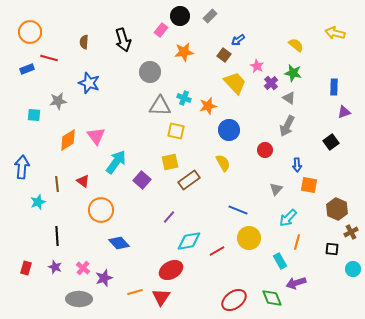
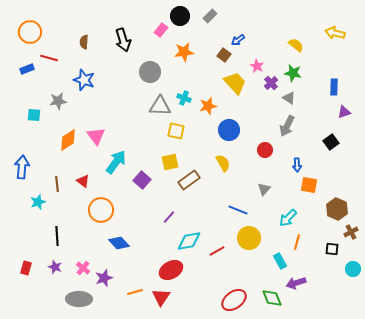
blue star at (89, 83): moved 5 px left, 3 px up
gray triangle at (276, 189): moved 12 px left
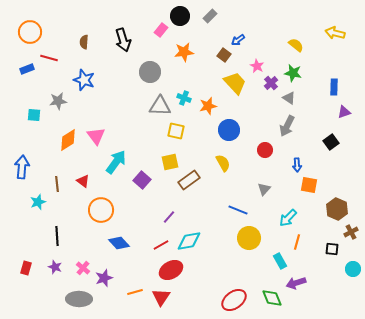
red line at (217, 251): moved 56 px left, 6 px up
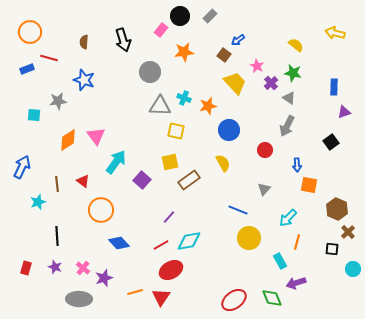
blue arrow at (22, 167): rotated 20 degrees clockwise
brown cross at (351, 232): moved 3 px left; rotated 16 degrees counterclockwise
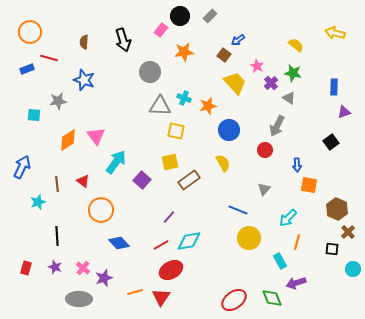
gray arrow at (287, 126): moved 10 px left
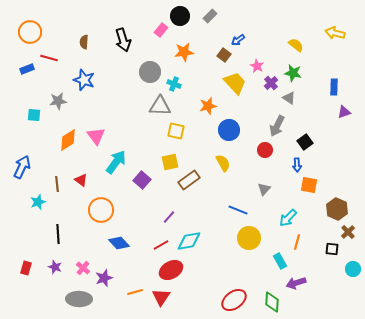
cyan cross at (184, 98): moved 10 px left, 14 px up
black square at (331, 142): moved 26 px left
red triangle at (83, 181): moved 2 px left, 1 px up
black line at (57, 236): moved 1 px right, 2 px up
green diamond at (272, 298): moved 4 px down; rotated 25 degrees clockwise
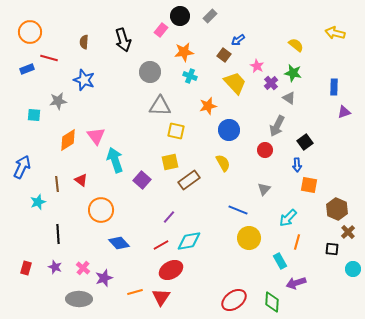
cyan cross at (174, 84): moved 16 px right, 8 px up
cyan arrow at (116, 162): moved 1 px left, 2 px up; rotated 55 degrees counterclockwise
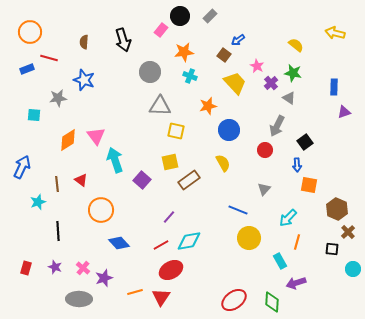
gray star at (58, 101): moved 3 px up
black line at (58, 234): moved 3 px up
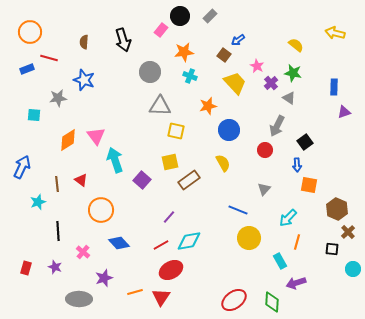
pink cross at (83, 268): moved 16 px up
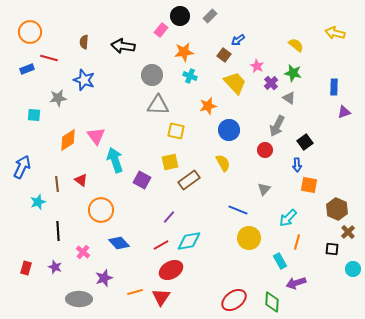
black arrow at (123, 40): moved 6 px down; rotated 115 degrees clockwise
gray circle at (150, 72): moved 2 px right, 3 px down
gray triangle at (160, 106): moved 2 px left, 1 px up
purple square at (142, 180): rotated 12 degrees counterclockwise
